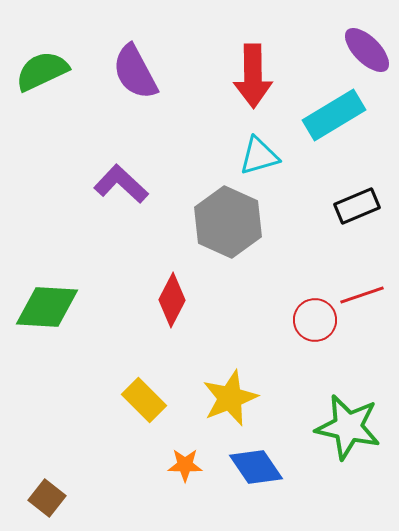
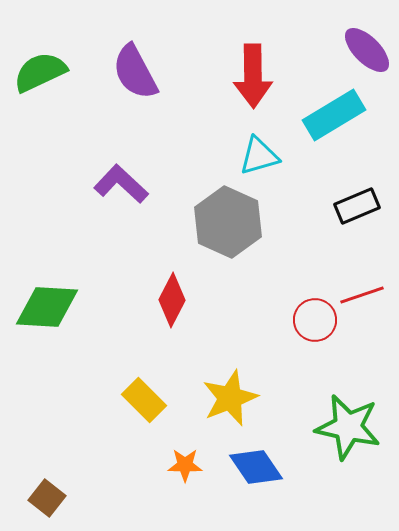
green semicircle: moved 2 px left, 1 px down
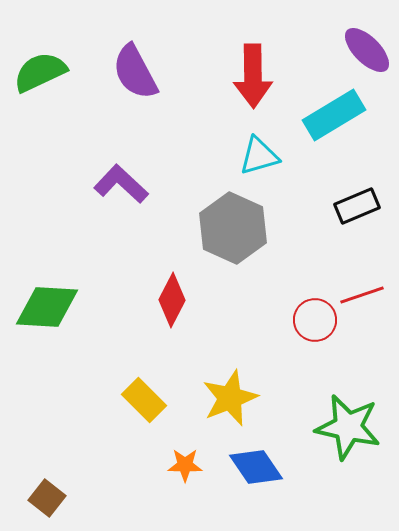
gray hexagon: moved 5 px right, 6 px down
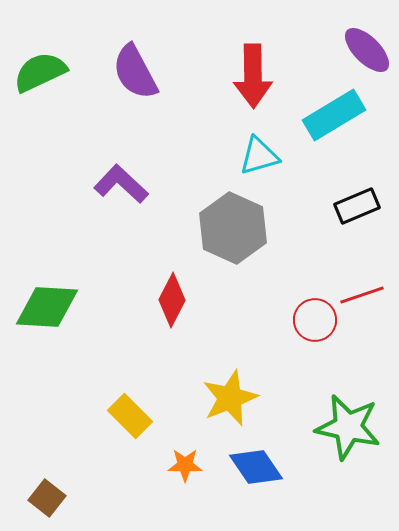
yellow rectangle: moved 14 px left, 16 px down
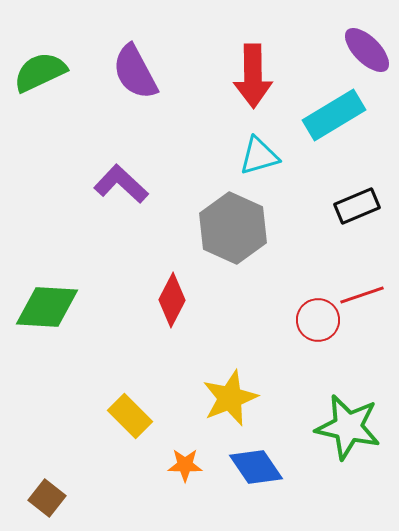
red circle: moved 3 px right
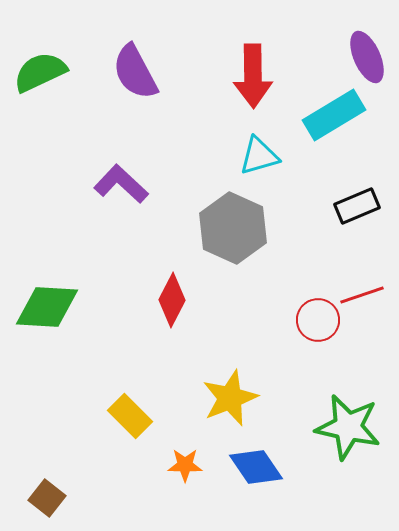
purple ellipse: moved 7 px down; rotated 21 degrees clockwise
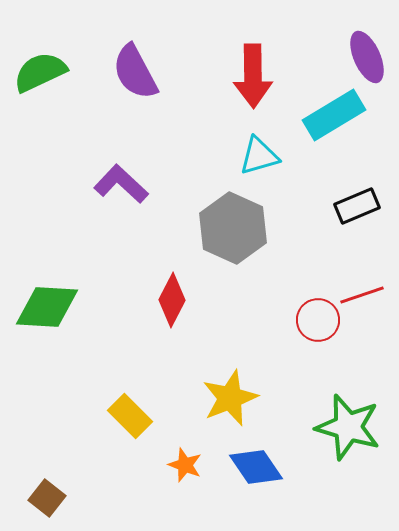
green star: rotated 4 degrees clockwise
orange star: rotated 20 degrees clockwise
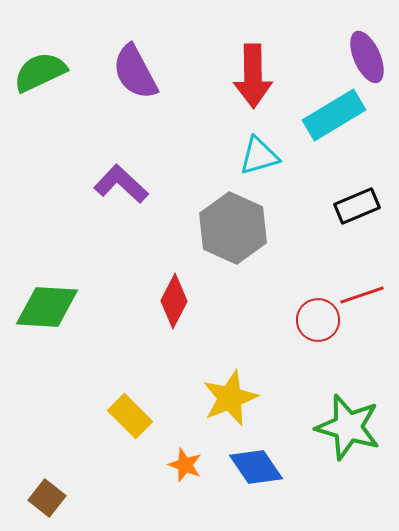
red diamond: moved 2 px right, 1 px down
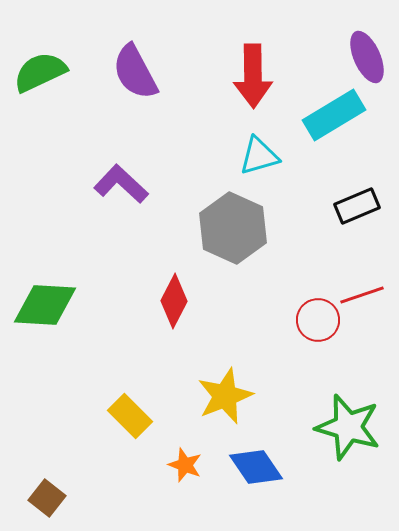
green diamond: moved 2 px left, 2 px up
yellow star: moved 5 px left, 2 px up
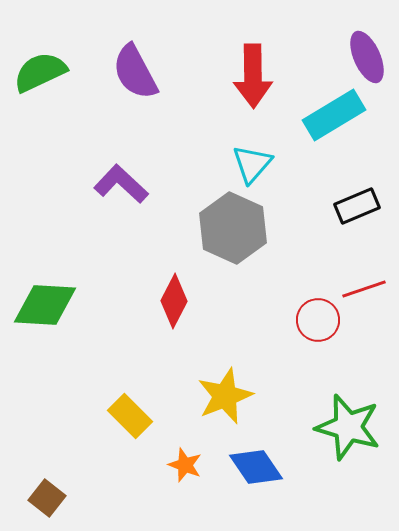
cyan triangle: moved 7 px left, 8 px down; rotated 33 degrees counterclockwise
red line: moved 2 px right, 6 px up
